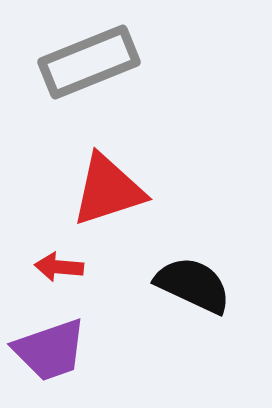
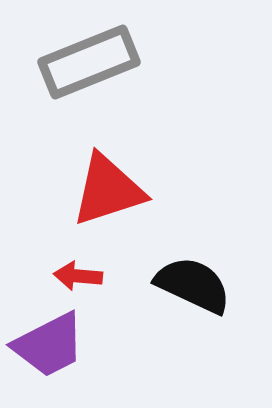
red arrow: moved 19 px right, 9 px down
purple trapezoid: moved 1 px left, 5 px up; rotated 8 degrees counterclockwise
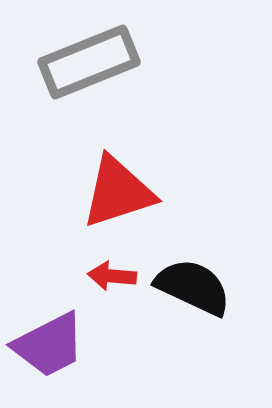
red triangle: moved 10 px right, 2 px down
red arrow: moved 34 px right
black semicircle: moved 2 px down
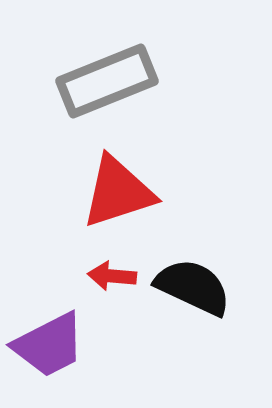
gray rectangle: moved 18 px right, 19 px down
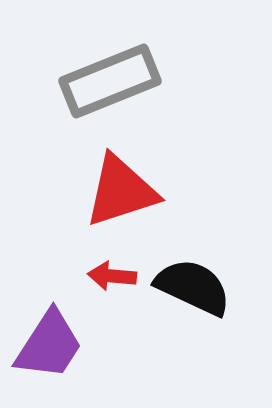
gray rectangle: moved 3 px right
red triangle: moved 3 px right, 1 px up
purple trapezoid: rotated 30 degrees counterclockwise
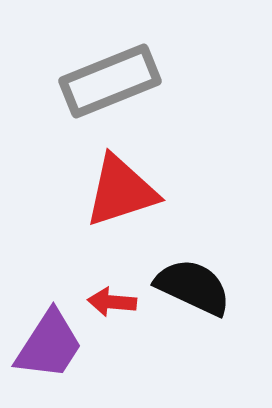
red arrow: moved 26 px down
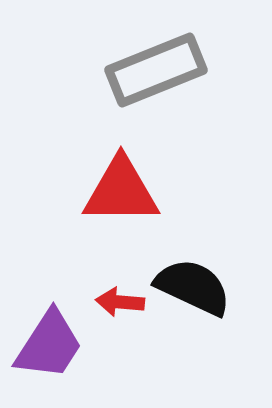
gray rectangle: moved 46 px right, 11 px up
red triangle: rotated 18 degrees clockwise
red arrow: moved 8 px right
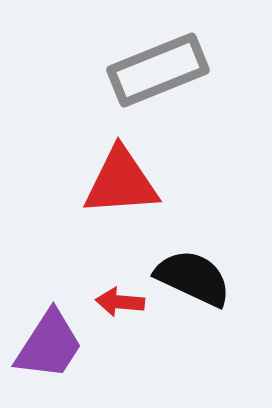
gray rectangle: moved 2 px right
red triangle: moved 9 px up; rotated 4 degrees counterclockwise
black semicircle: moved 9 px up
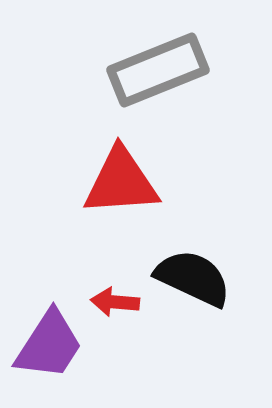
red arrow: moved 5 px left
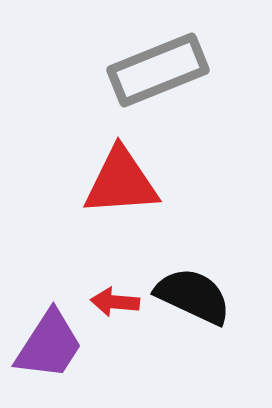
black semicircle: moved 18 px down
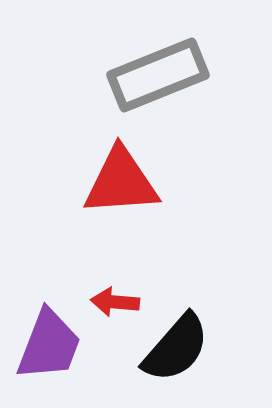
gray rectangle: moved 5 px down
black semicircle: moved 17 px left, 52 px down; rotated 106 degrees clockwise
purple trapezoid: rotated 12 degrees counterclockwise
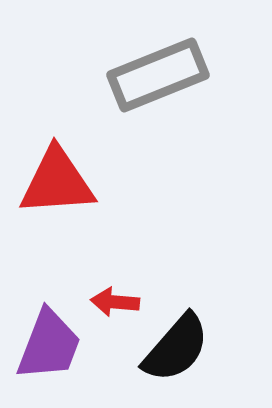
red triangle: moved 64 px left
